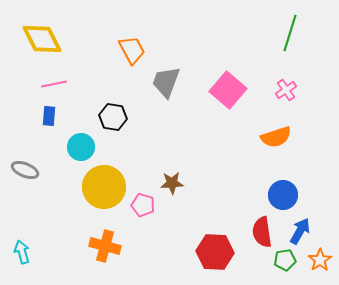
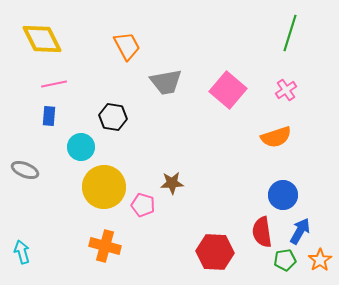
orange trapezoid: moved 5 px left, 4 px up
gray trapezoid: rotated 120 degrees counterclockwise
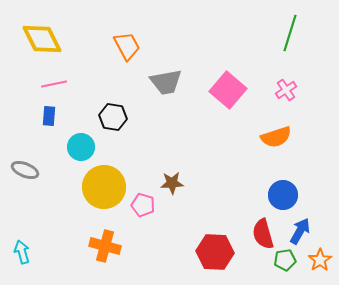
red semicircle: moved 1 px right, 2 px down; rotated 8 degrees counterclockwise
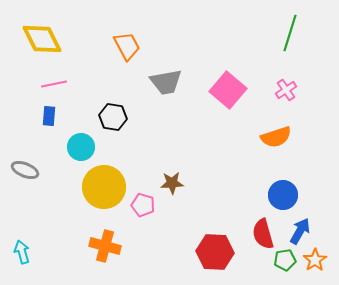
orange star: moved 5 px left
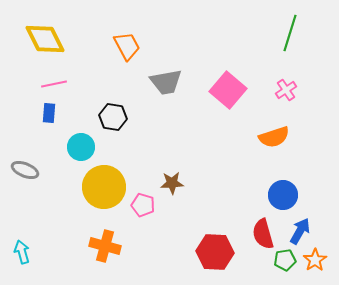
yellow diamond: moved 3 px right
blue rectangle: moved 3 px up
orange semicircle: moved 2 px left
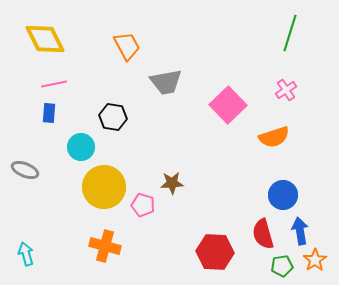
pink square: moved 15 px down; rotated 6 degrees clockwise
blue arrow: rotated 40 degrees counterclockwise
cyan arrow: moved 4 px right, 2 px down
green pentagon: moved 3 px left, 6 px down
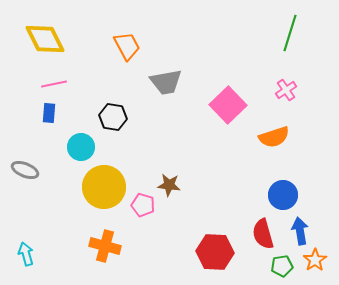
brown star: moved 3 px left, 2 px down; rotated 10 degrees clockwise
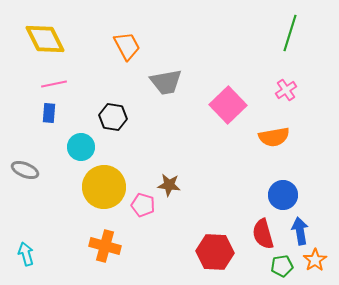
orange semicircle: rotated 8 degrees clockwise
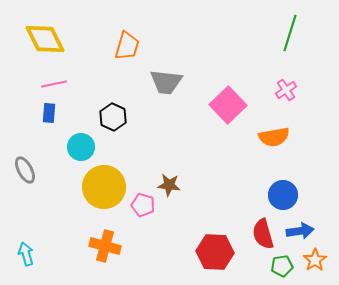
orange trapezoid: rotated 44 degrees clockwise
gray trapezoid: rotated 16 degrees clockwise
black hexagon: rotated 16 degrees clockwise
gray ellipse: rotated 40 degrees clockwise
blue arrow: rotated 92 degrees clockwise
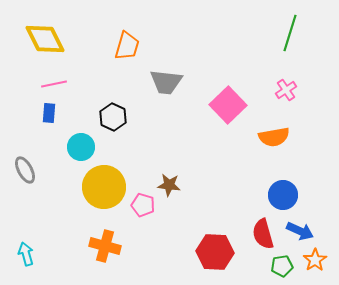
blue arrow: rotated 32 degrees clockwise
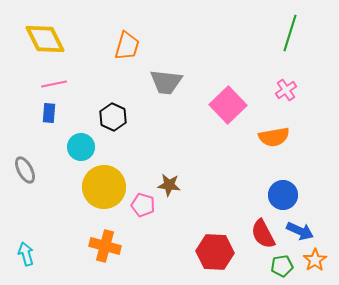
red semicircle: rotated 12 degrees counterclockwise
